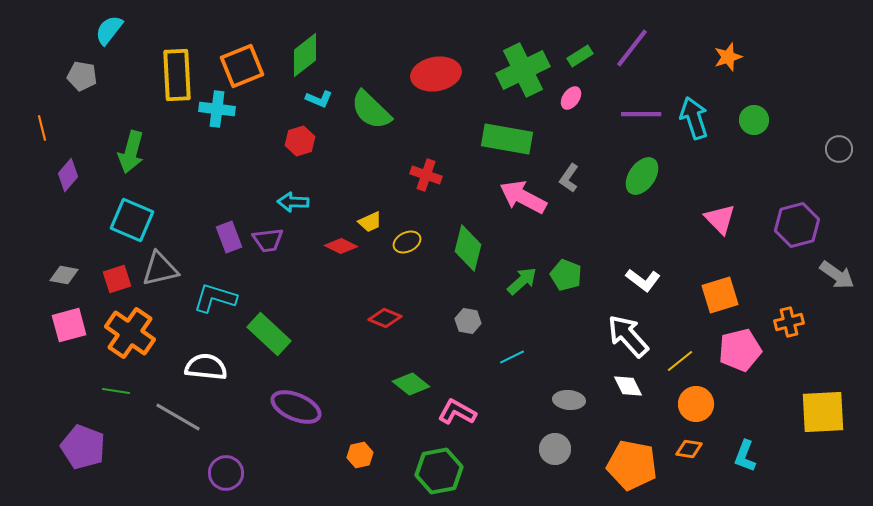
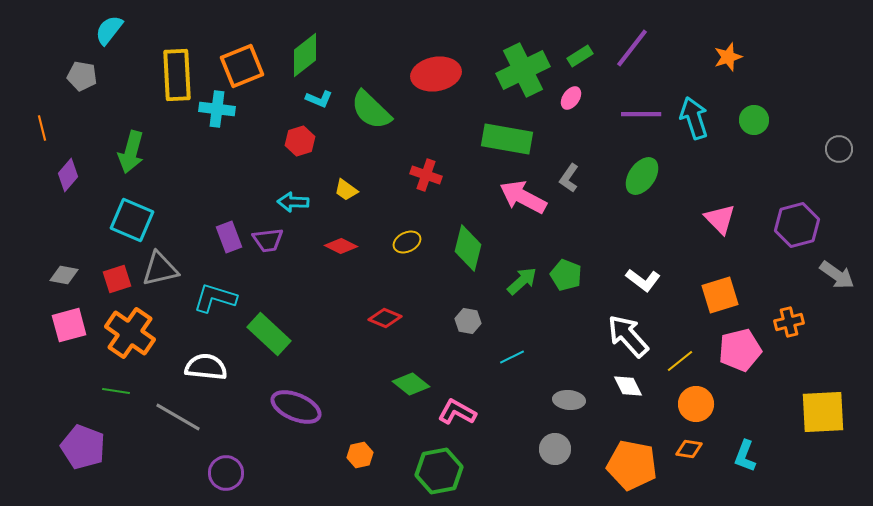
yellow trapezoid at (370, 222): moved 24 px left, 32 px up; rotated 60 degrees clockwise
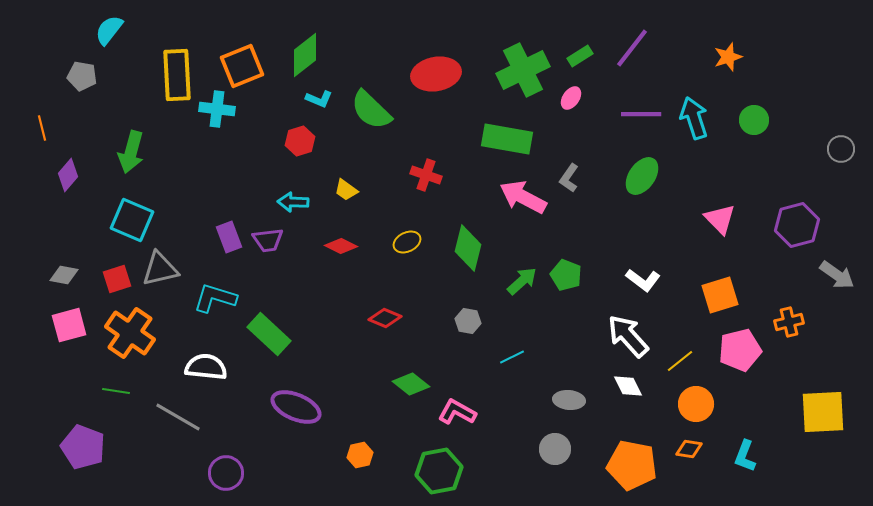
gray circle at (839, 149): moved 2 px right
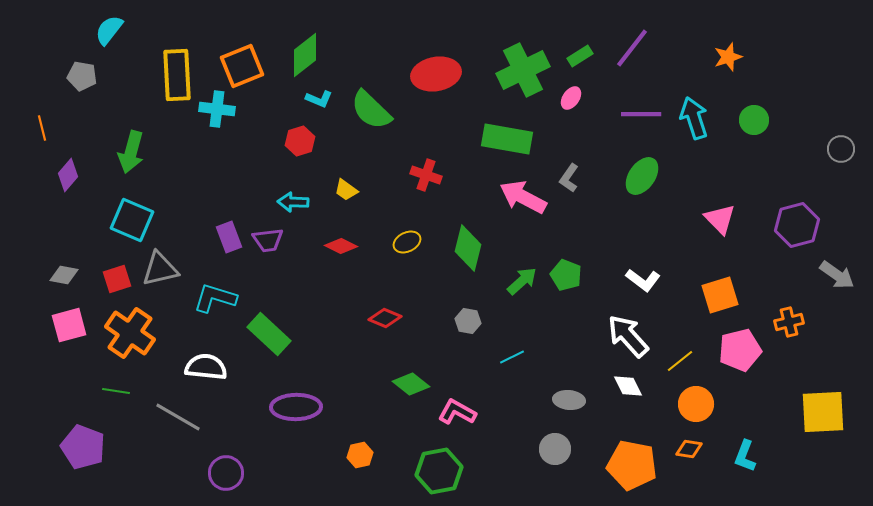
purple ellipse at (296, 407): rotated 24 degrees counterclockwise
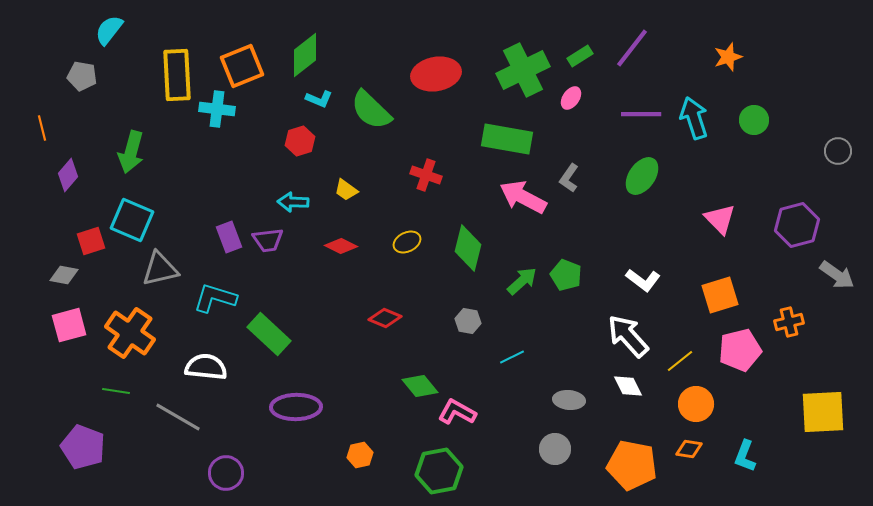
gray circle at (841, 149): moved 3 px left, 2 px down
red square at (117, 279): moved 26 px left, 38 px up
green diamond at (411, 384): moved 9 px right, 2 px down; rotated 12 degrees clockwise
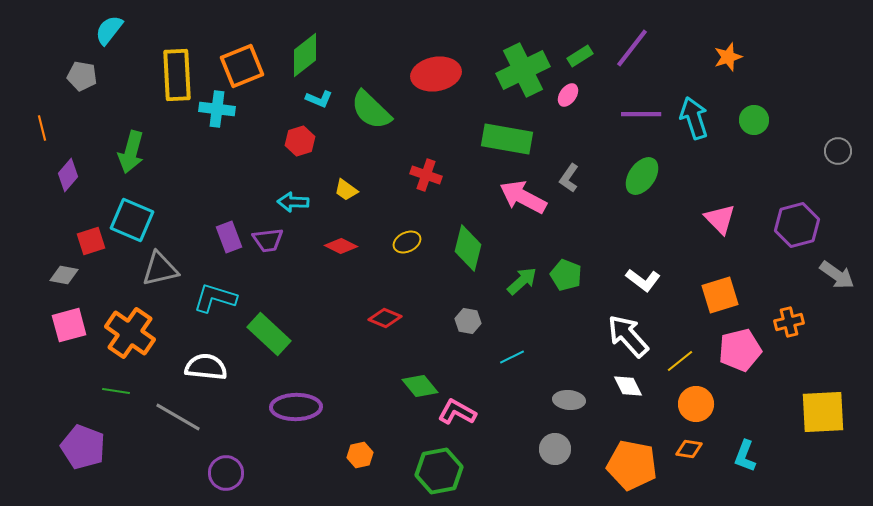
pink ellipse at (571, 98): moved 3 px left, 3 px up
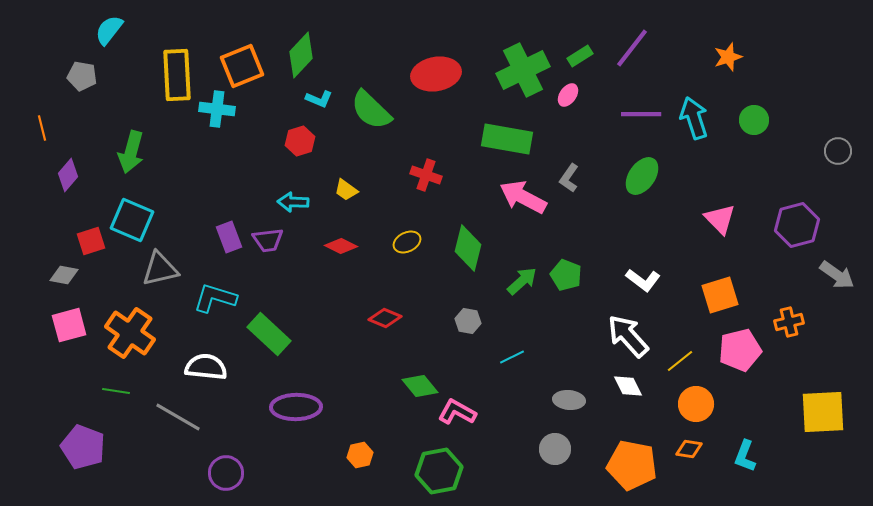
green diamond at (305, 55): moved 4 px left; rotated 9 degrees counterclockwise
